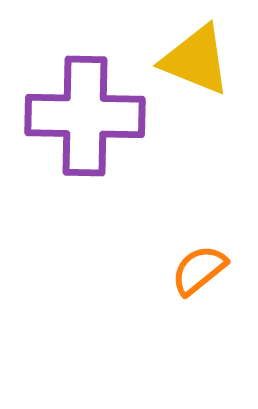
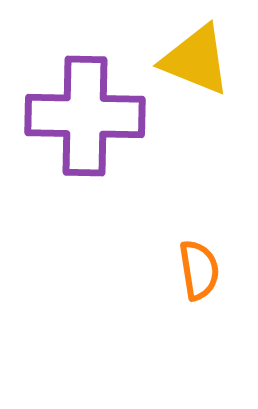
orange semicircle: rotated 120 degrees clockwise
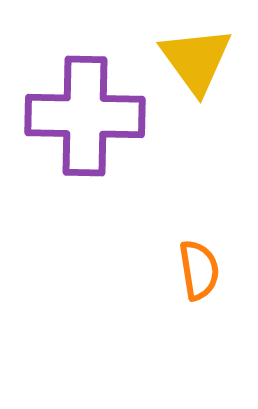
yellow triangle: rotated 32 degrees clockwise
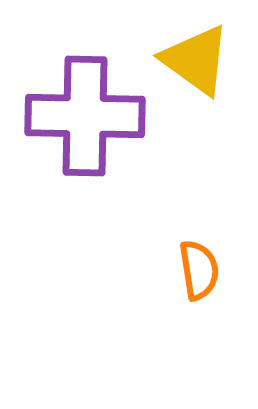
yellow triangle: rotated 18 degrees counterclockwise
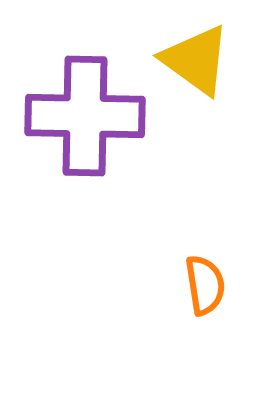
orange semicircle: moved 6 px right, 15 px down
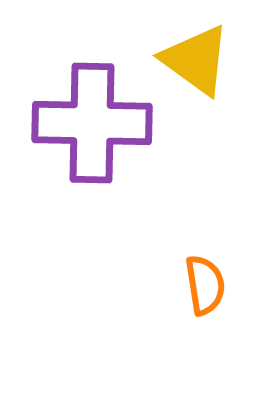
purple cross: moved 7 px right, 7 px down
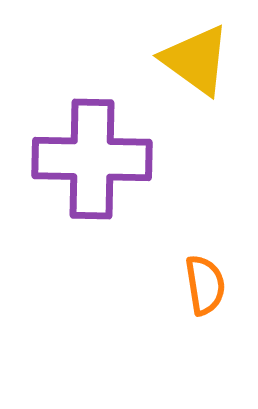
purple cross: moved 36 px down
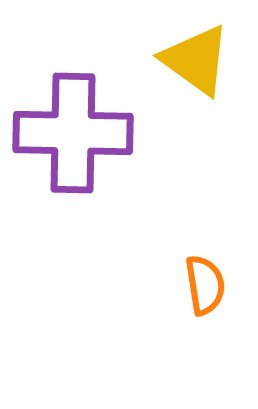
purple cross: moved 19 px left, 26 px up
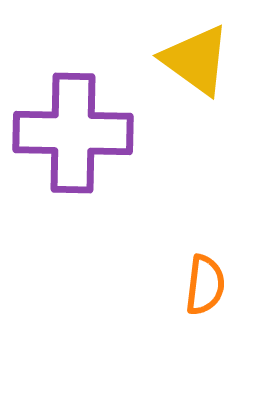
orange semicircle: rotated 16 degrees clockwise
